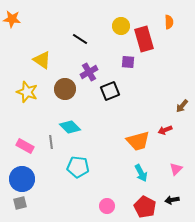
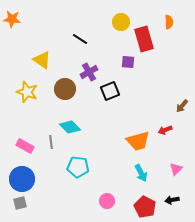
yellow circle: moved 4 px up
pink circle: moved 5 px up
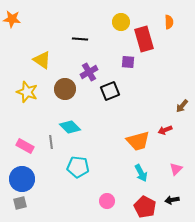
black line: rotated 28 degrees counterclockwise
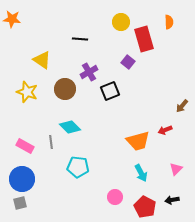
purple square: rotated 32 degrees clockwise
pink circle: moved 8 px right, 4 px up
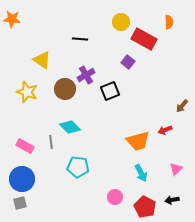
red rectangle: rotated 45 degrees counterclockwise
purple cross: moved 3 px left, 3 px down
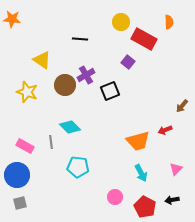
brown circle: moved 4 px up
blue circle: moved 5 px left, 4 px up
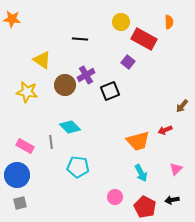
yellow star: rotated 10 degrees counterclockwise
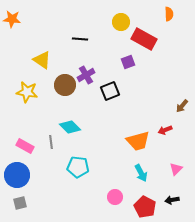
orange semicircle: moved 8 px up
purple square: rotated 32 degrees clockwise
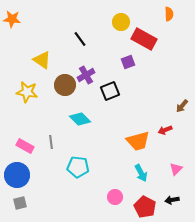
black line: rotated 49 degrees clockwise
cyan diamond: moved 10 px right, 8 px up
